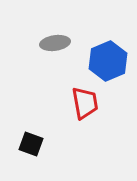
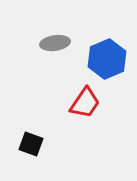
blue hexagon: moved 1 px left, 2 px up
red trapezoid: rotated 44 degrees clockwise
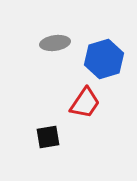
blue hexagon: moved 3 px left; rotated 6 degrees clockwise
black square: moved 17 px right, 7 px up; rotated 30 degrees counterclockwise
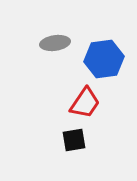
blue hexagon: rotated 9 degrees clockwise
black square: moved 26 px right, 3 px down
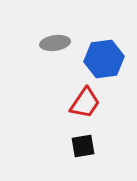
black square: moved 9 px right, 6 px down
